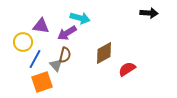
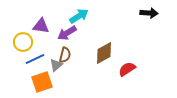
cyan arrow: moved 1 px left, 2 px up; rotated 48 degrees counterclockwise
blue line: rotated 36 degrees clockwise
gray triangle: rotated 32 degrees clockwise
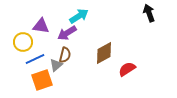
black arrow: rotated 114 degrees counterclockwise
orange square: moved 2 px up
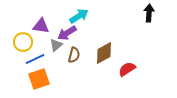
black arrow: rotated 24 degrees clockwise
brown semicircle: moved 9 px right
gray triangle: moved 20 px up
orange square: moved 3 px left, 1 px up
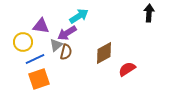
brown semicircle: moved 8 px left, 3 px up
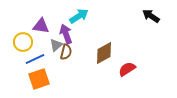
black arrow: moved 2 px right, 3 px down; rotated 60 degrees counterclockwise
purple arrow: moved 1 px left, 1 px down; rotated 102 degrees clockwise
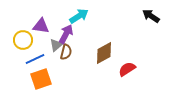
purple arrow: rotated 48 degrees clockwise
yellow circle: moved 2 px up
orange square: moved 2 px right
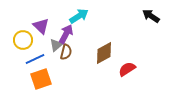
purple triangle: rotated 36 degrees clockwise
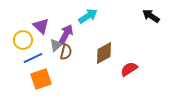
cyan arrow: moved 9 px right
blue line: moved 2 px left, 1 px up
red semicircle: moved 2 px right
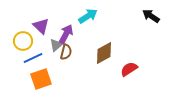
yellow circle: moved 1 px down
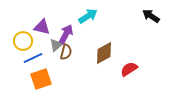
purple triangle: moved 1 px right, 1 px down; rotated 30 degrees counterclockwise
